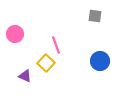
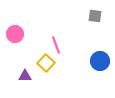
purple triangle: rotated 24 degrees counterclockwise
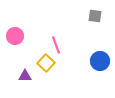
pink circle: moved 2 px down
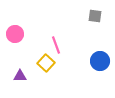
pink circle: moved 2 px up
purple triangle: moved 5 px left
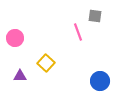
pink circle: moved 4 px down
pink line: moved 22 px right, 13 px up
blue circle: moved 20 px down
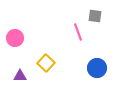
blue circle: moved 3 px left, 13 px up
